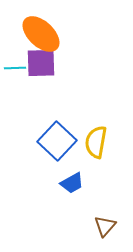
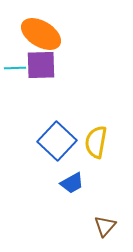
orange ellipse: rotated 12 degrees counterclockwise
purple square: moved 2 px down
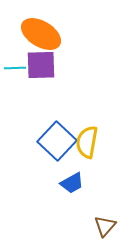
yellow semicircle: moved 9 px left
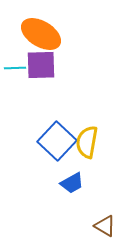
brown triangle: rotated 40 degrees counterclockwise
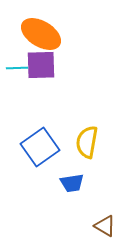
cyan line: moved 2 px right
blue square: moved 17 px left, 6 px down; rotated 12 degrees clockwise
blue trapezoid: rotated 20 degrees clockwise
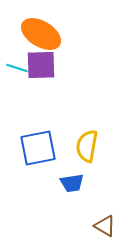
cyan line: rotated 20 degrees clockwise
yellow semicircle: moved 4 px down
blue square: moved 2 px left, 1 px down; rotated 24 degrees clockwise
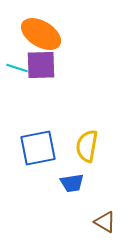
brown triangle: moved 4 px up
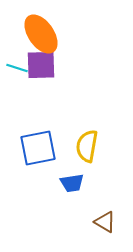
orange ellipse: rotated 24 degrees clockwise
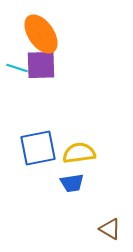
yellow semicircle: moved 8 px left, 7 px down; rotated 72 degrees clockwise
brown triangle: moved 5 px right, 7 px down
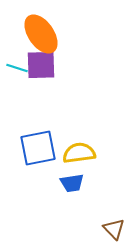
brown triangle: moved 4 px right; rotated 15 degrees clockwise
